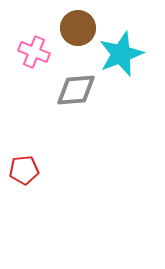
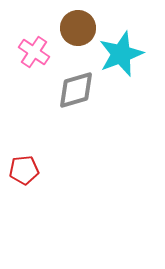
pink cross: rotated 12 degrees clockwise
gray diamond: rotated 12 degrees counterclockwise
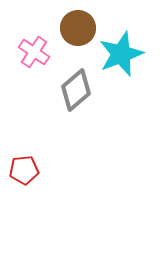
gray diamond: rotated 24 degrees counterclockwise
